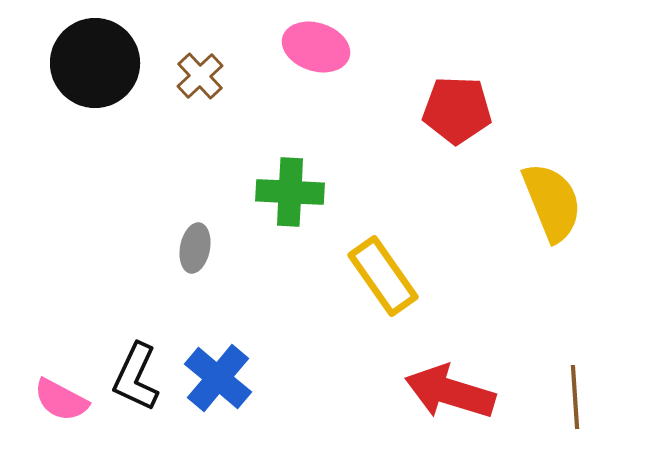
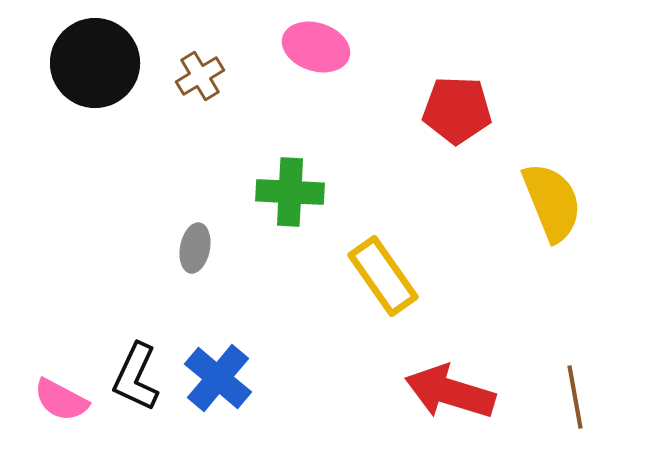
brown cross: rotated 12 degrees clockwise
brown line: rotated 6 degrees counterclockwise
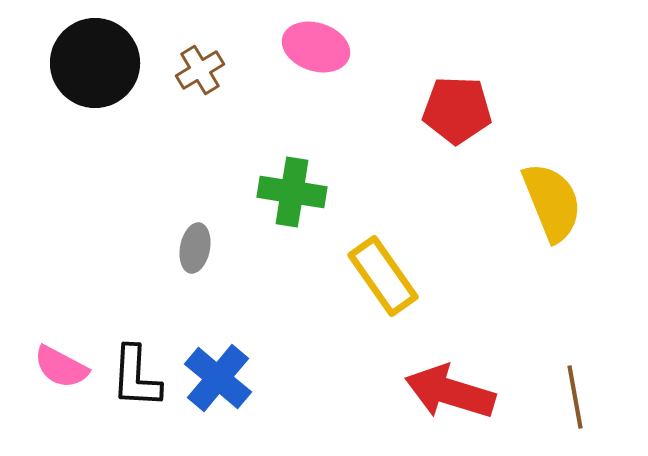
brown cross: moved 6 px up
green cross: moved 2 px right; rotated 6 degrees clockwise
black L-shape: rotated 22 degrees counterclockwise
pink semicircle: moved 33 px up
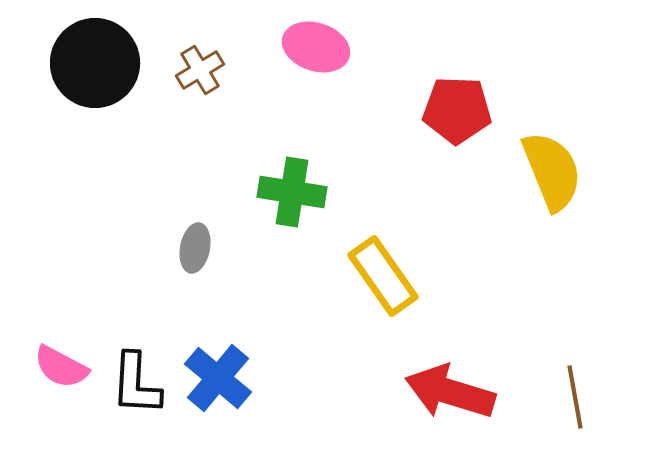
yellow semicircle: moved 31 px up
black L-shape: moved 7 px down
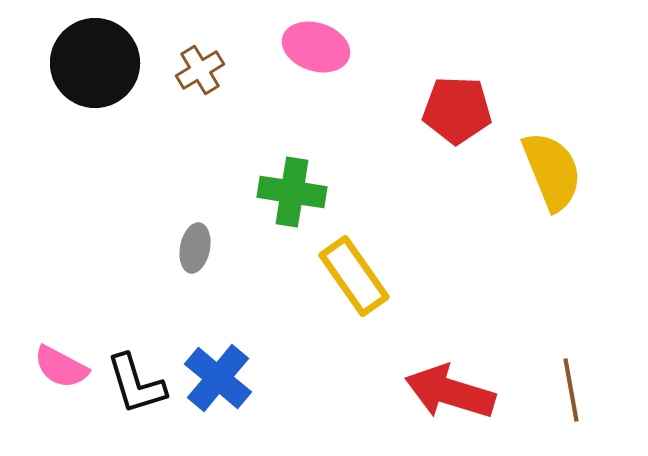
yellow rectangle: moved 29 px left
black L-shape: rotated 20 degrees counterclockwise
brown line: moved 4 px left, 7 px up
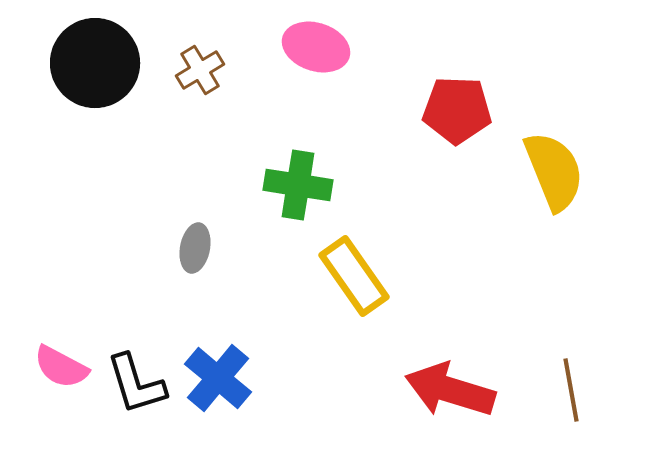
yellow semicircle: moved 2 px right
green cross: moved 6 px right, 7 px up
red arrow: moved 2 px up
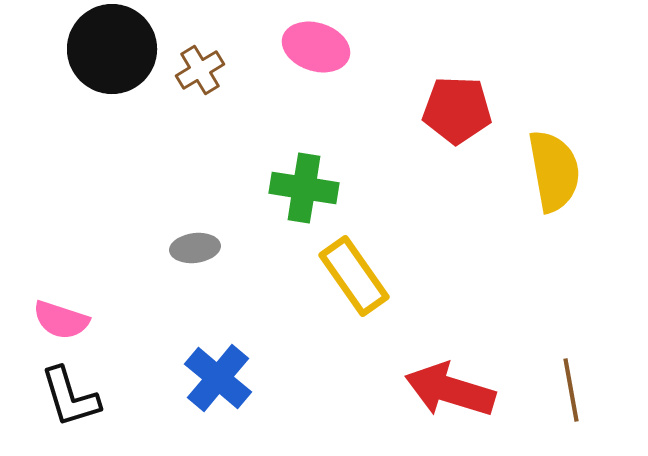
black circle: moved 17 px right, 14 px up
yellow semicircle: rotated 12 degrees clockwise
green cross: moved 6 px right, 3 px down
gray ellipse: rotated 72 degrees clockwise
pink semicircle: moved 47 px up; rotated 10 degrees counterclockwise
black L-shape: moved 66 px left, 13 px down
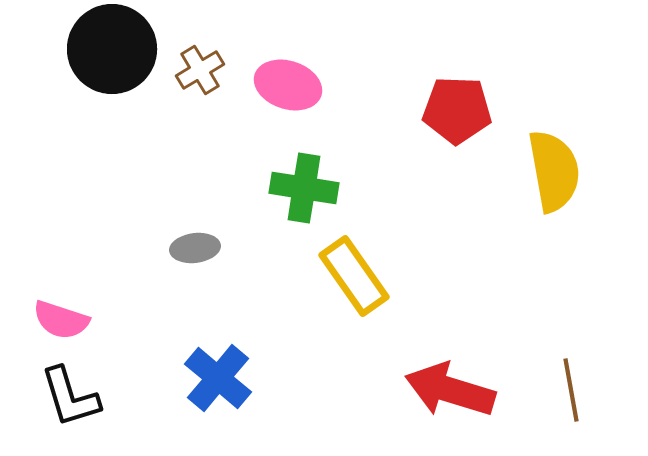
pink ellipse: moved 28 px left, 38 px down
